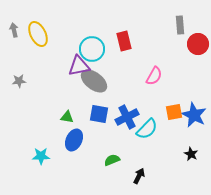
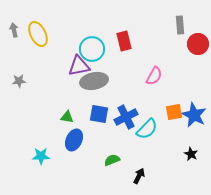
gray ellipse: rotated 48 degrees counterclockwise
blue cross: moved 1 px left
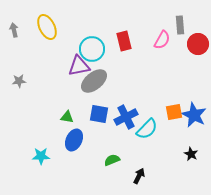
yellow ellipse: moved 9 px right, 7 px up
pink semicircle: moved 8 px right, 36 px up
gray ellipse: rotated 28 degrees counterclockwise
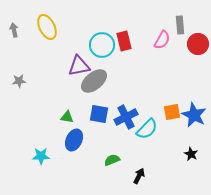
cyan circle: moved 10 px right, 4 px up
orange square: moved 2 px left
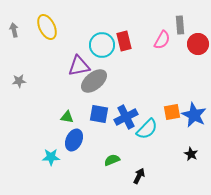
cyan star: moved 10 px right, 1 px down
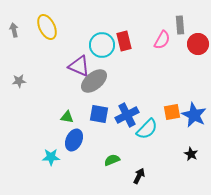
purple triangle: rotated 35 degrees clockwise
blue cross: moved 1 px right, 2 px up
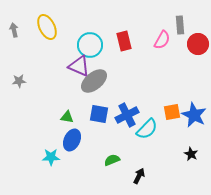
cyan circle: moved 12 px left
blue ellipse: moved 2 px left
